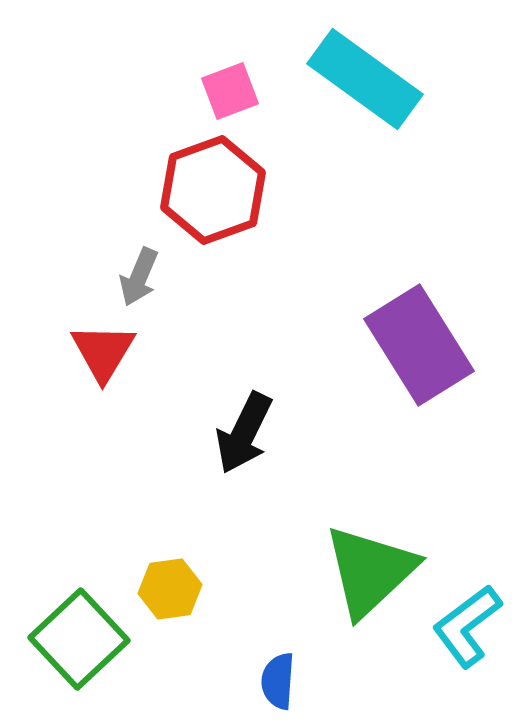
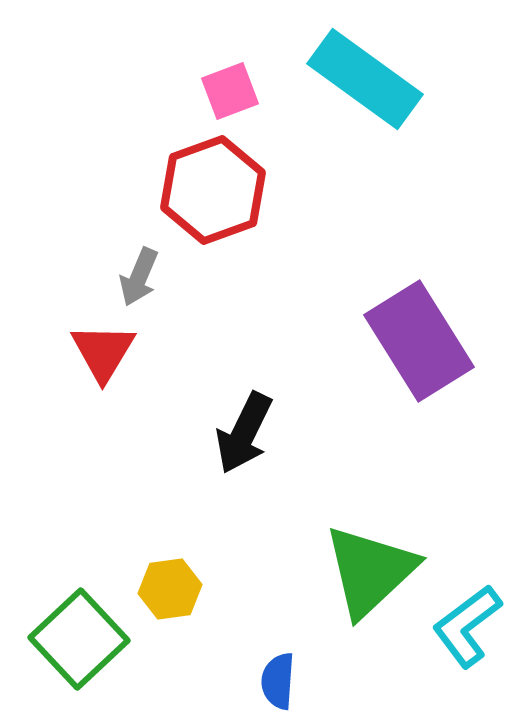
purple rectangle: moved 4 px up
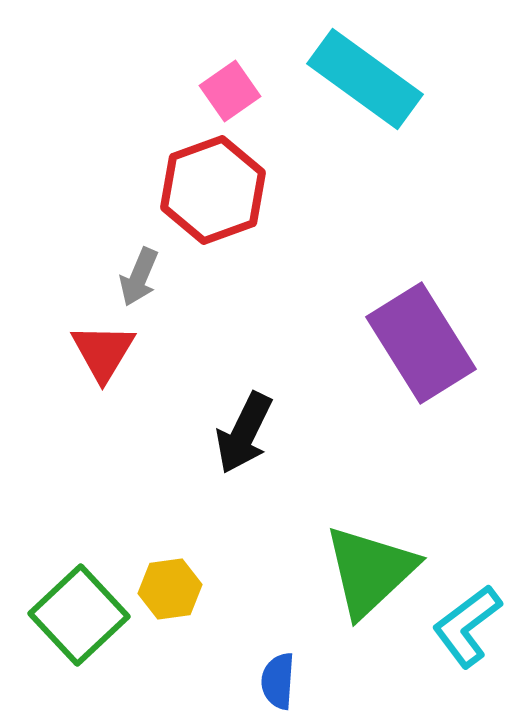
pink square: rotated 14 degrees counterclockwise
purple rectangle: moved 2 px right, 2 px down
green square: moved 24 px up
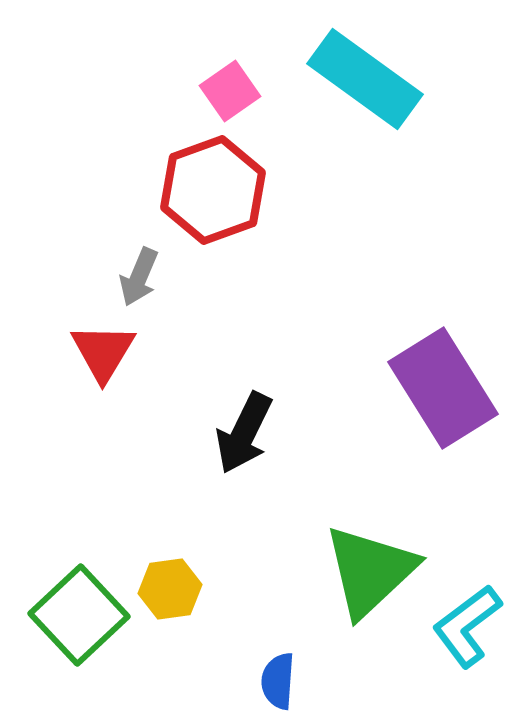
purple rectangle: moved 22 px right, 45 px down
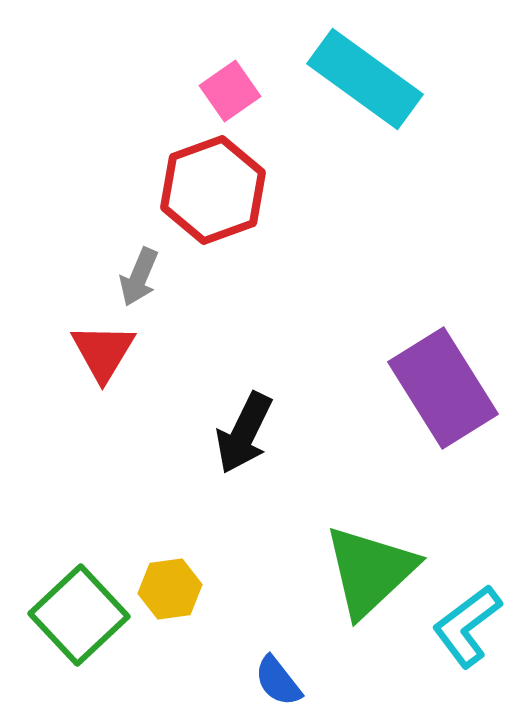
blue semicircle: rotated 42 degrees counterclockwise
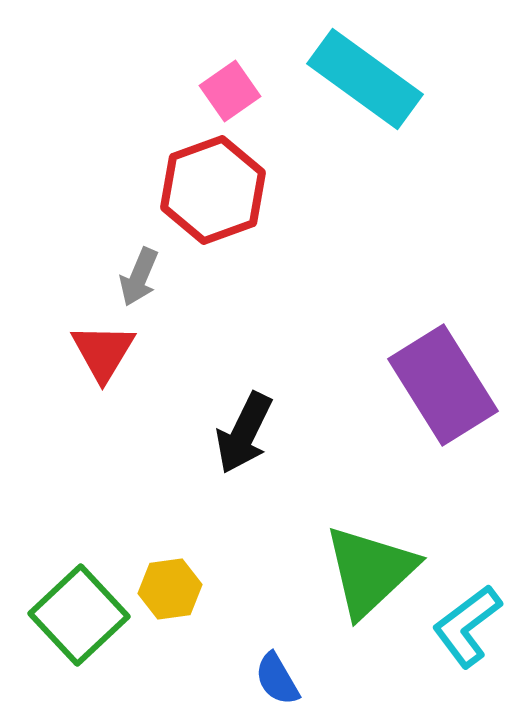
purple rectangle: moved 3 px up
blue semicircle: moved 1 px left, 2 px up; rotated 8 degrees clockwise
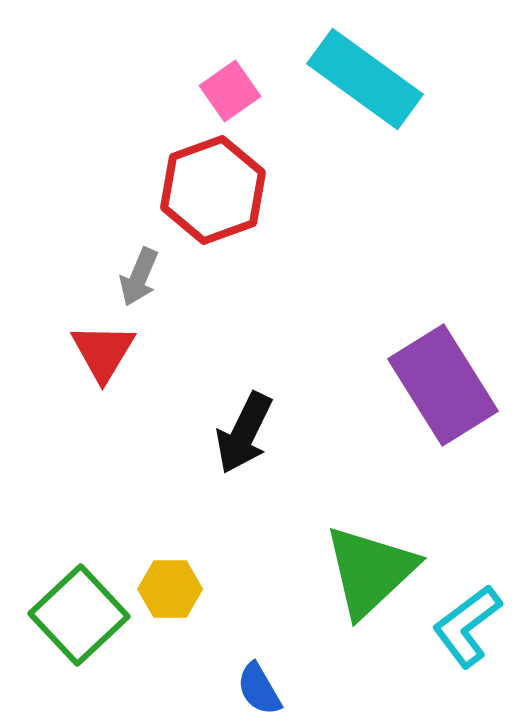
yellow hexagon: rotated 8 degrees clockwise
blue semicircle: moved 18 px left, 10 px down
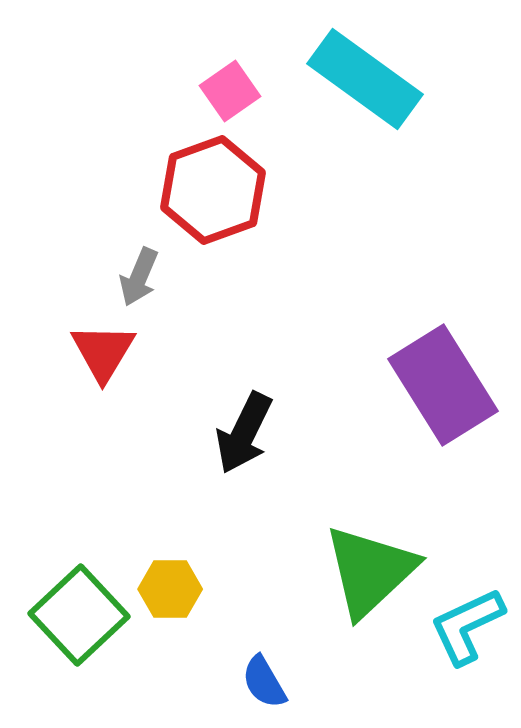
cyan L-shape: rotated 12 degrees clockwise
blue semicircle: moved 5 px right, 7 px up
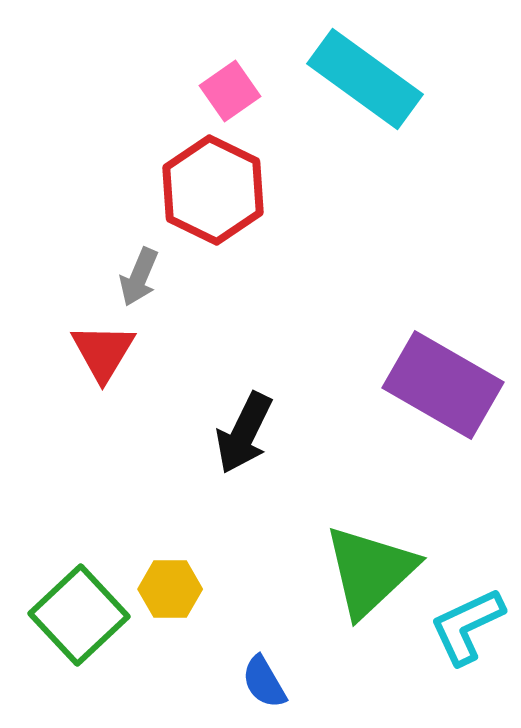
red hexagon: rotated 14 degrees counterclockwise
purple rectangle: rotated 28 degrees counterclockwise
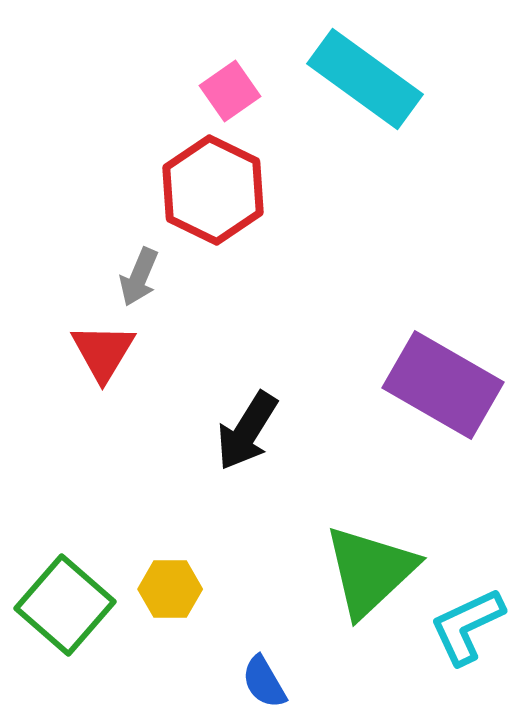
black arrow: moved 3 px right, 2 px up; rotated 6 degrees clockwise
green square: moved 14 px left, 10 px up; rotated 6 degrees counterclockwise
